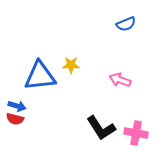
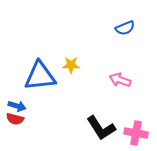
blue semicircle: moved 1 px left, 4 px down
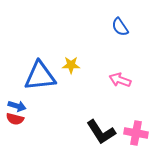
blue semicircle: moved 5 px left, 1 px up; rotated 78 degrees clockwise
black L-shape: moved 4 px down
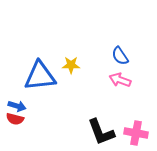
blue semicircle: moved 29 px down
black L-shape: rotated 12 degrees clockwise
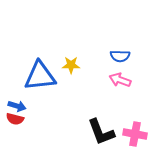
blue semicircle: rotated 54 degrees counterclockwise
pink cross: moved 1 px left, 1 px down
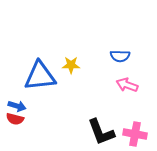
pink arrow: moved 7 px right, 5 px down
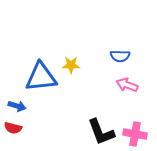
blue triangle: moved 1 px right, 1 px down
red semicircle: moved 2 px left, 9 px down
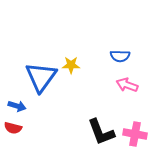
blue triangle: rotated 48 degrees counterclockwise
